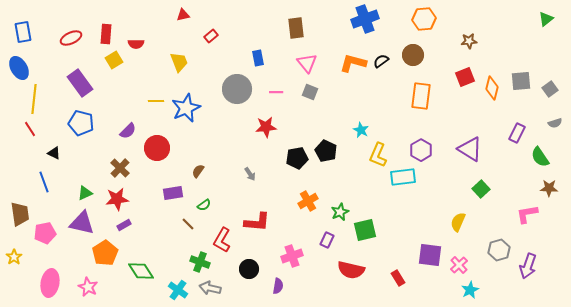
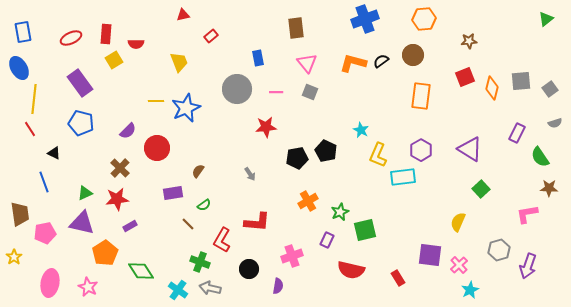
purple rectangle at (124, 225): moved 6 px right, 1 px down
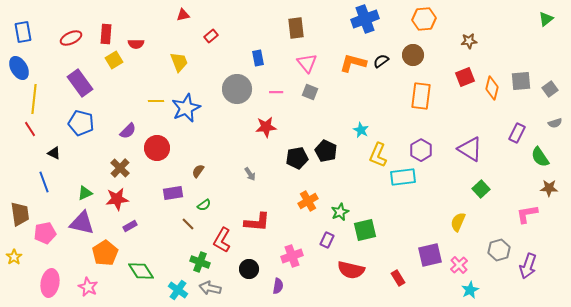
purple square at (430, 255): rotated 20 degrees counterclockwise
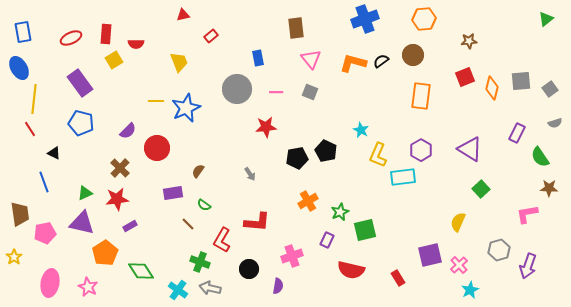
pink triangle at (307, 63): moved 4 px right, 4 px up
green semicircle at (204, 205): rotated 72 degrees clockwise
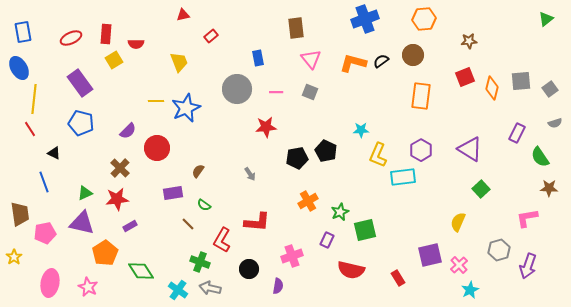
cyan star at (361, 130): rotated 28 degrees counterclockwise
pink L-shape at (527, 214): moved 4 px down
